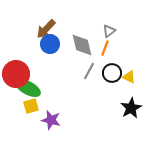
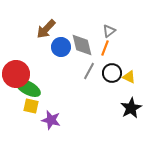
blue circle: moved 11 px right, 3 px down
yellow square: rotated 28 degrees clockwise
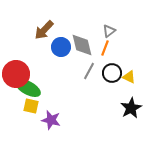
brown arrow: moved 2 px left, 1 px down
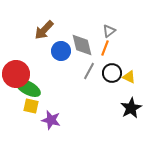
blue circle: moved 4 px down
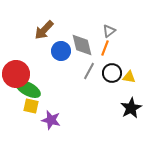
yellow triangle: rotated 16 degrees counterclockwise
green ellipse: moved 1 px down
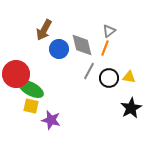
brown arrow: rotated 15 degrees counterclockwise
blue circle: moved 2 px left, 2 px up
black circle: moved 3 px left, 5 px down
green ellipse: moved 3 px right
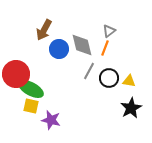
yellow triangle: moved 4 px down
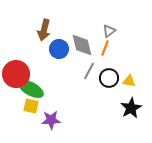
brown arrow: rotated 15 degrees counterclockwise
purple star: rotated 18 degrees counterclockwise
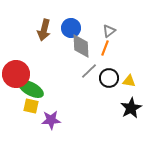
gray diamond: moved 1 px left, 1 px down; rotated 10 degrees clockwise
blue circle: moved 12 px right, 21 px up
gray line: rotated 18 degrees clockwise
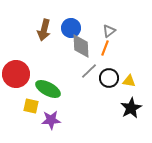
green ellipse: moved 17 px right
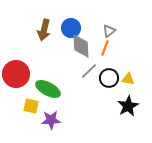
yellow triangle: moved 1 px left, 2 px up
black star: moved 3 px left, 2 px up
